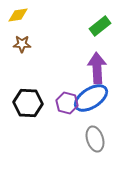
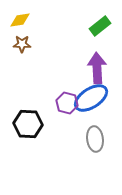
yellow diamond: moved 2 px right, 5 px down
black hexagon: moved 21 px down
gray ellipse: rotated 10 degrees clockwise
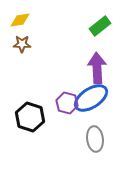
black hexagon: moved 2 px right, 7 px up; rotated 16 degrees clockwise
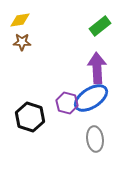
brown star: moved 2 px up
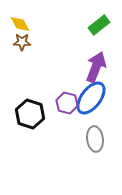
yellow diamond: moved 4 px down; rotated 70 degrees clockwise
green rectangle: moved 1 px left, 1 px up
purple arrow: moved 1 px left, 1 px up; rotated 24 degrees clockwise
blue ellipse: rotated 20 degrees counterclockwise
black hexagon: moved 3 px up
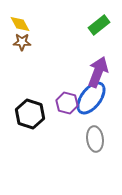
purple arrow: moved 2 px right, 5 px down
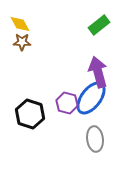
purple arrow: rotated 36 degrees counterclockwise
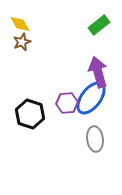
brown star: rotated 24 degrees counterclockwise
purple hexagon: rotated 20 degrees counterclockwise
